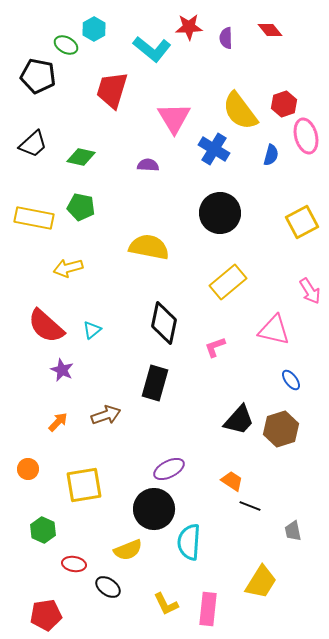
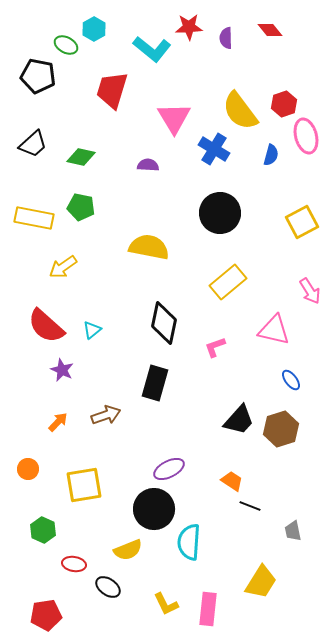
yellow arrow at (68, 268): moved 5 px left, 1 px up; rotated 20 degrees counterclockwise
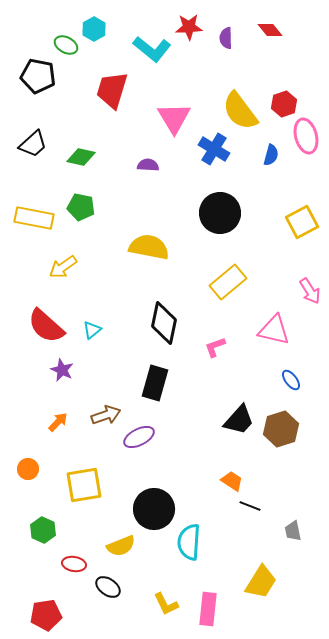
purple ellipse at (169, 469): moved 30 px left, 32 px up
yellow semicircle at (128, 550): moved 7 px left, 4 px up
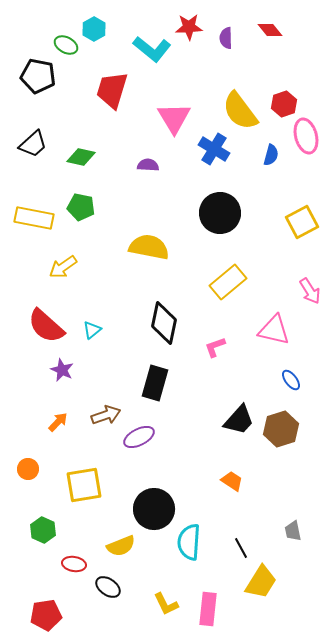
black line at (250, 506): moved 9 px left, 42 px down; rotated 40 degrees clockwise
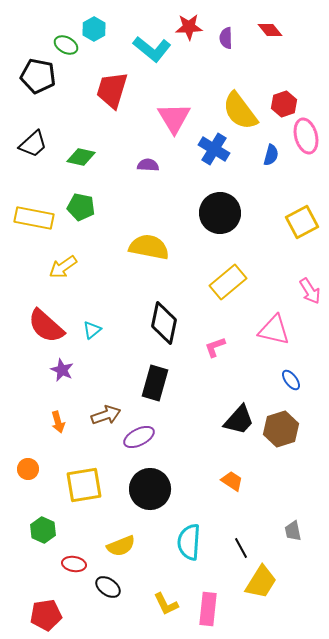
orange arrow at (58, 422): rotated 120 degrees clockwise
black circle at (154, 509): moved 4 px left, 20 px up
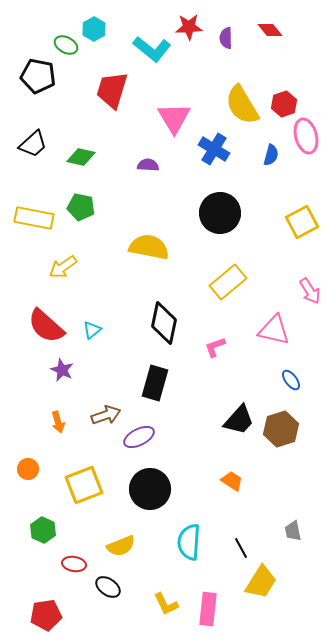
yellow semicircle at (240, 111): moved 2 px right, 6 px up; rotated 6 degrees clockwise
yellow square at (84, 485): rotated 12 degrees counterclockwise
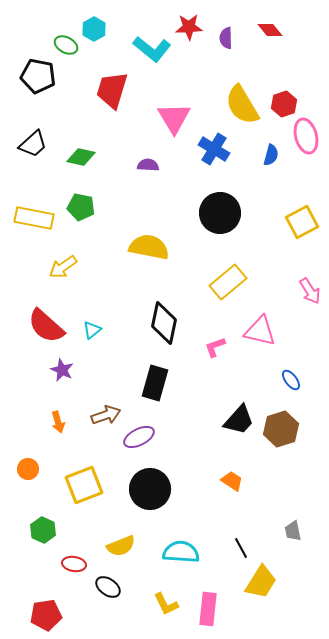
pink triangle at (274, 330): moved 14 px left, 1 px down
cyan semicircle at (189, 542): moved 8 px left, 10 px down; rotated 90 degrees clockwise
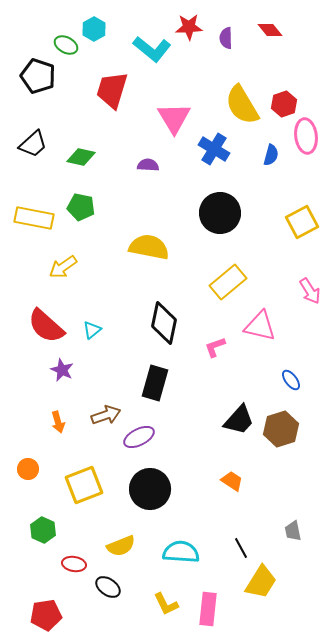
black pentagon at (38, 76): rotated 8 degrees clockwise
pink ellipse at (306, 136): rotated 8 degrees clockwise
pink triangle at (260, 331): moved 5 px up
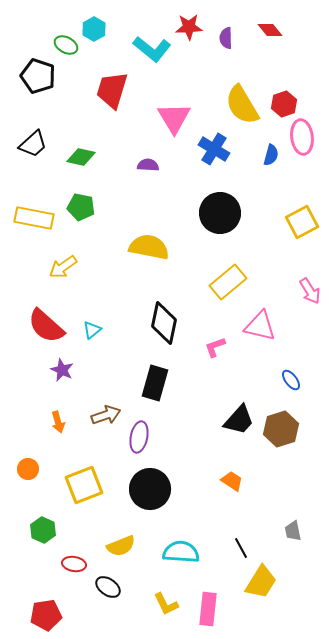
pink ellipse at (306, 136): moved 4 px left, 1 px down
purple ellipse at (139, 437): rotated 52 degrees counterclockwise
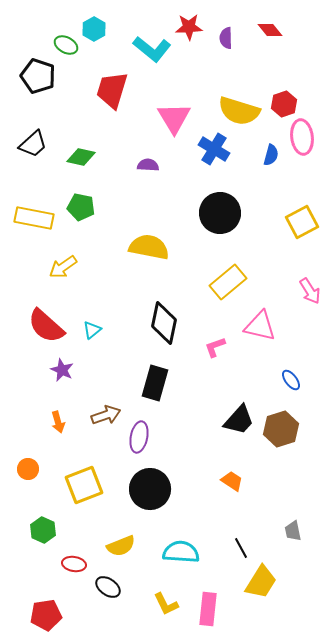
yellow semicircle at (242, 105): moved 3 px left, 6 px down; rotated 42 degrees counterclockwise
